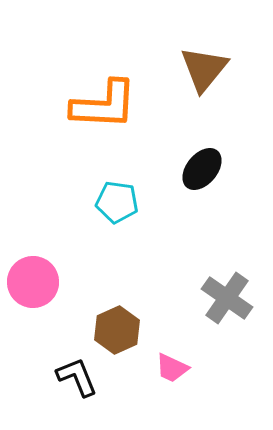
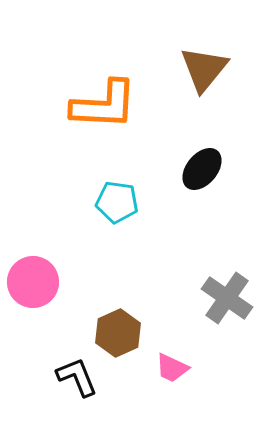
brown hexagon: moved 1 px right, 3 px down
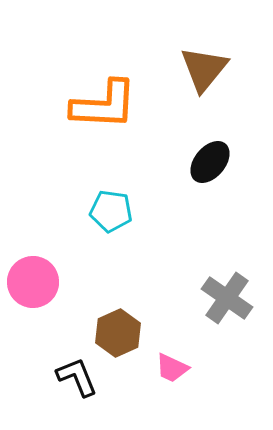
black ellipse: moved 8 px right, 7 px up
cyan pentagon: moved 6 px left, 9 px down
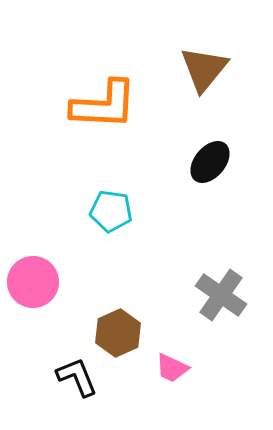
gray cross: moved 6 px left, 3 px up
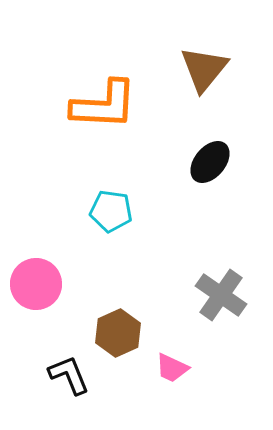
pink circle: moved 3 px right, 2 px down
black L-shape: moved 8 px left, 2 px up
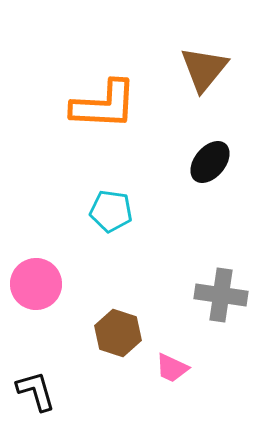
gray cross: rotated 27 degrees counterclockwise
brown hexagon: rotated 18 degrees counterclockwise
black L-shape: moved 33 px left, 16 px down; rotated 6 degrees clockwise
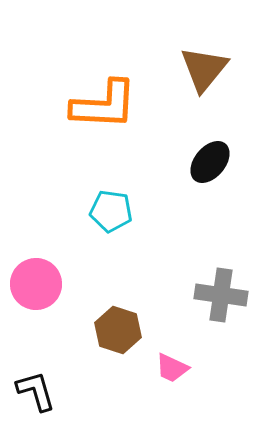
brown hexagon: moved 3 px up
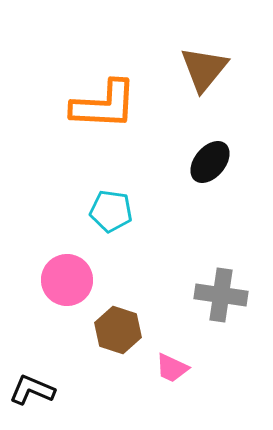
pink circle: moved 31 px right, 4 px up
black L-shape: moved 4 px left, 1 px up; rotated 51 degrees counterclockwise
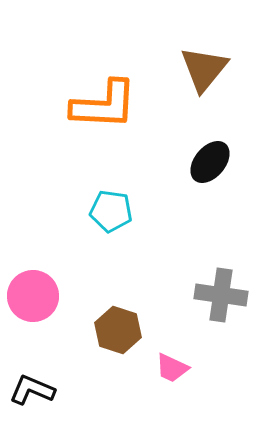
pink circle: moved 34 px left, 16 px down
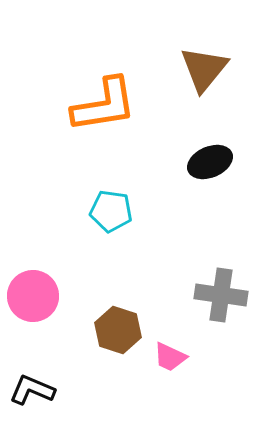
orange L-shape: rotated 12 degrees counterclockwise
black ellipse: rotated 27 degrees clockwise
pink trapezoid: moved 2 px left, 11 px up
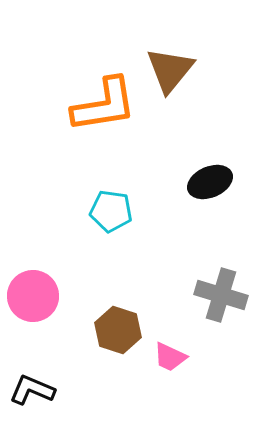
brown triangle: moved 34 px left, 1 px down
black ellipse: moved 20 px down
gray cross: rotated 9 degrees clockwise
